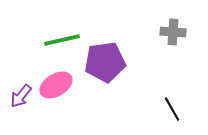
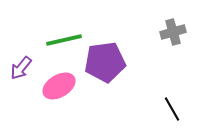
gray cross: rotated 20 degrees counterclockwise
green line: moved 2 px right
pink ellipse: moved 3 px right, 1 px down
purple arrow: moved 28 px up
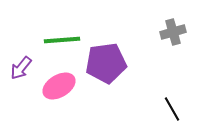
green line: moved 2 px left; rotated 9 degrees clockwise
purple pentagon: moved 1 px right, 1 px down
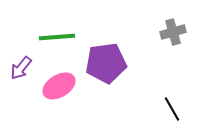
green line: moved 5 px left, 3 px up
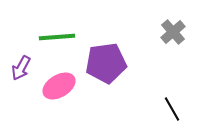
gray cross: rotated 25 degrees counterclockwise
purple arrow: rotated 10 degrees counterclockwise
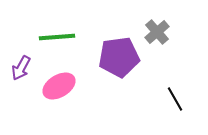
gray cross: moved 16 px left
purple pentagon: moved 13 px right, 6 px up
black line: moved 3 px right, 10 px up
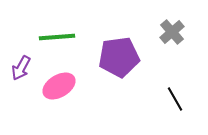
gray cross: moved 15 px right
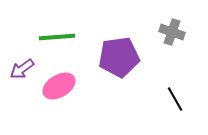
gray cross: rotated 30 degrees counterclockwise
purple arrow: moved 1 px right, 1 px down; rotated 25 degrees clockwise
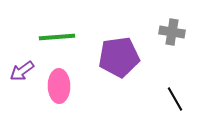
gray cross: rotated 10 degrees counterclockwise
purple arrow: moved 2 px down
pink ellipse: rotated 60 degrees counterclockwise
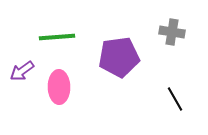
pink ellipse: moved 1 px down
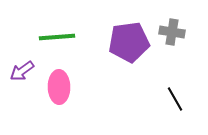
purple pentagon: moved 10 px right, 15 px up
